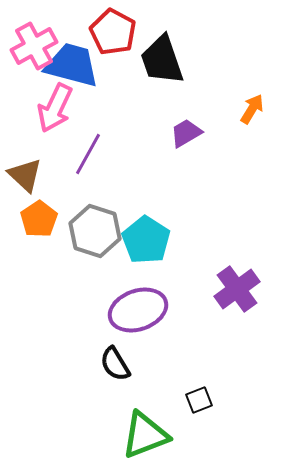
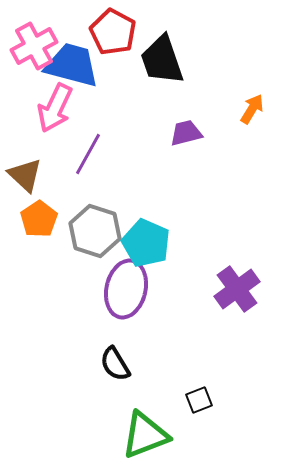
purple trapezoid: rotated 16 degrees clockwise
cyan pentagon: moved 3 px down; rotated 9 degrees counterclockwise
purple ellipse: moved 12 px left, 21 px up; rotated 58 degrees counterclockwise
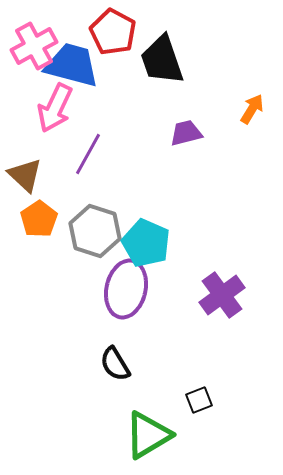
purple cross: moved 15 px left, 6 px down
green triangle: moved 3 px right; rotated 10 degrees counterclockwise
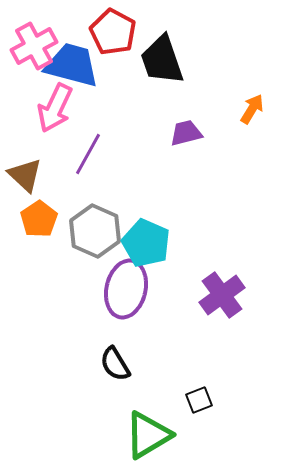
gray hexagon: rotated 6 degrees clockwise
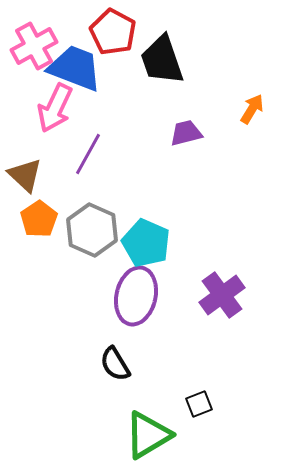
blue trapezoid: moved 3 px right, 3 px down; rotated 6 degrees clockwise
gray hexagon: moved 3 px left, 1 px up
purple ellipse: moved 10 px right, 7 px down
black square: moved 4 px down
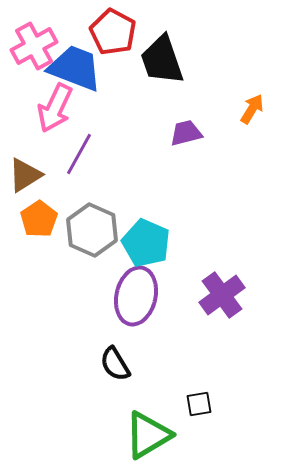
purple line: moved 9 px left
brown triangle: rotated 45 degrees clockwise
black square: rotated 12 degrees clockwise
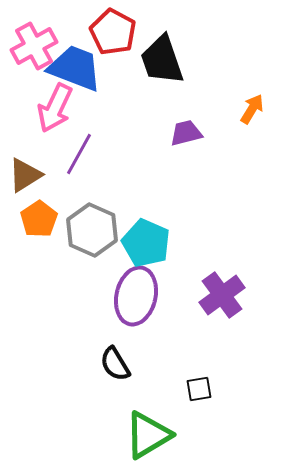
black square: moved 15 px up
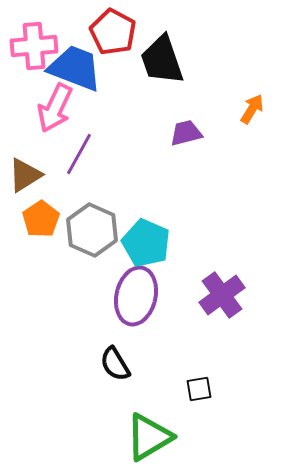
pink cross: rotated 24 degrees clockwise
orange pentagon: moved 2 px right
green triangle: moved 1 px right, 2 px down
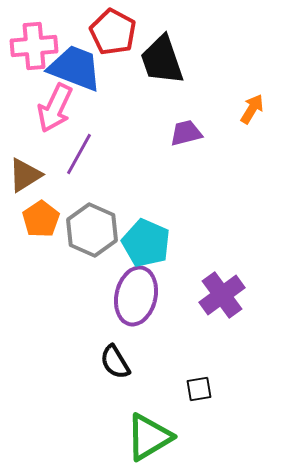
black semicircle: moved 2 px up
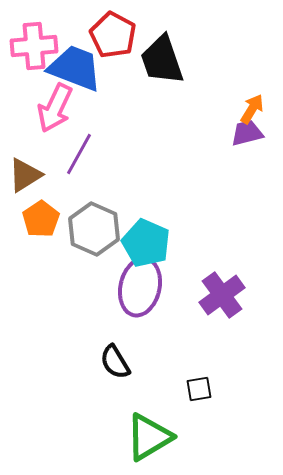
red pentagon: moved 3 px down
purple trapezoid: moved 61 px right
gray hexagon: moved 2 px right, 1 px up
purple ellipse: moved 4 px right, 9 px up
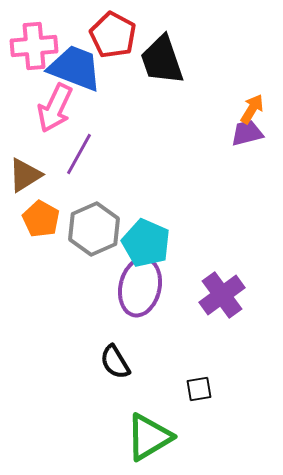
orange pentagon: rotated 9 degrees counterclockwise
gray hexagon: rotated 12 degrees clockwise
